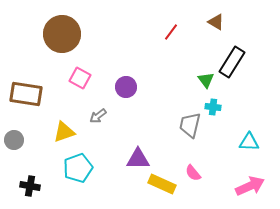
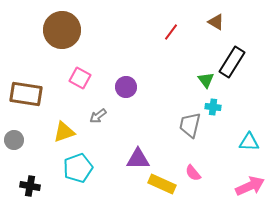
brown circle: moved 4 px up
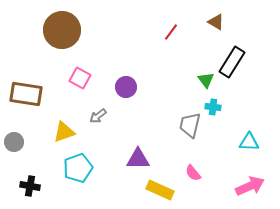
gray circle: moved 2 px down
yellow rectangle: moved 2 px left, 6 px down
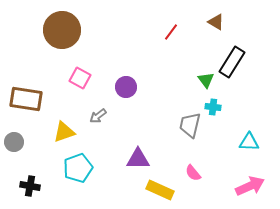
brown rectangle: moved 5 px down
